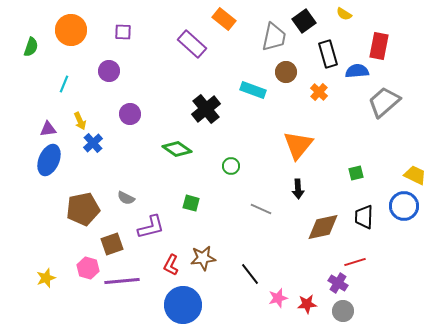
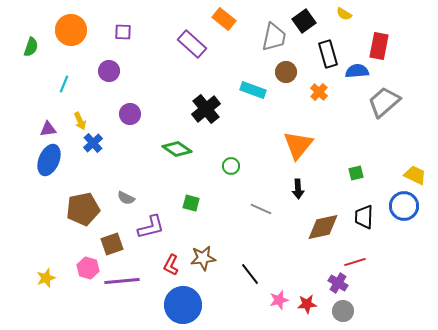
pink star at (278, 298): moved 1 px right, 2 px down
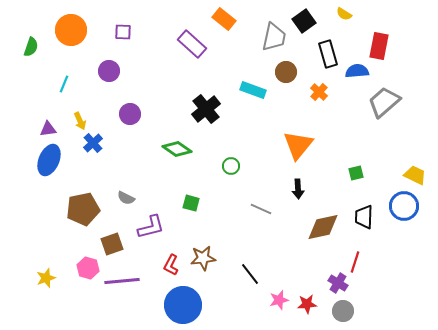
red line at (355, 262): rotated 55 degrees counterclockwise
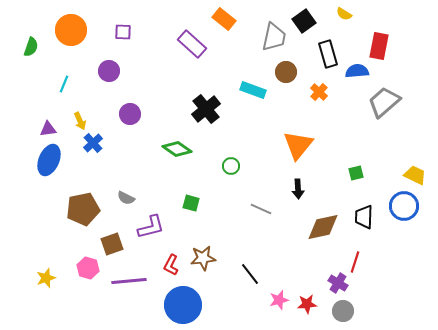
purple line at (122, 281): moved 7 px right
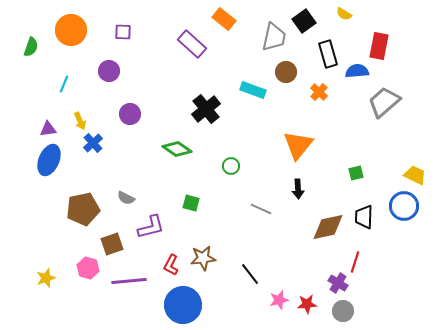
brown diamond at (323, 227): moved 5 px right
